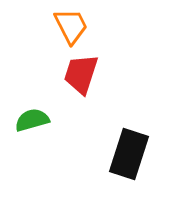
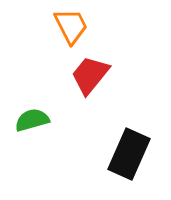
red trapezoid: moved 9 px right, 1 px down; rotated 21 degrees clockwise
black rectangle: rotated 6 degrees clockwise
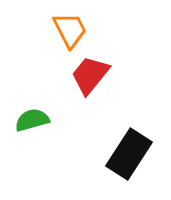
orange trapezoid: moved 1 px left, 4 px down
black rectangle: rotated 9 degrees clockwise
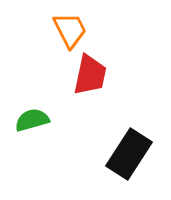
red trapezoid: rotated 153 degrees clockwise
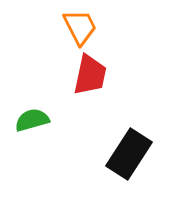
orange trapezoid: moved 10 px right, 3 px up
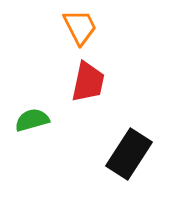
red trapezoid: moved 2 px left, 7 px down
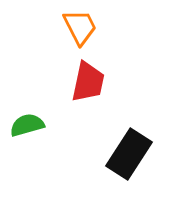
green semicircle: moved 5 px left, 5 px down
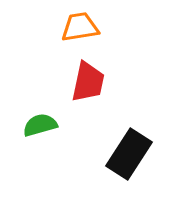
orange trapezoid: rotated 72 degrees counterclockwise
green semicircle: moved 13 px right
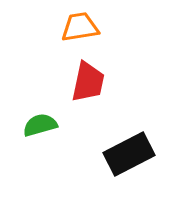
black rectangle: rotated 30 degrees clockwise
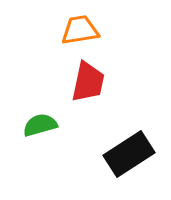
orange trapezoid: moved 3 px down
black rectangle: rotated 6 degrees counterclockwise
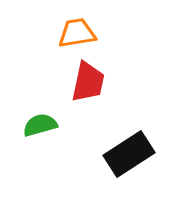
orange trapezoid: moved 3 px left, 3 px down
